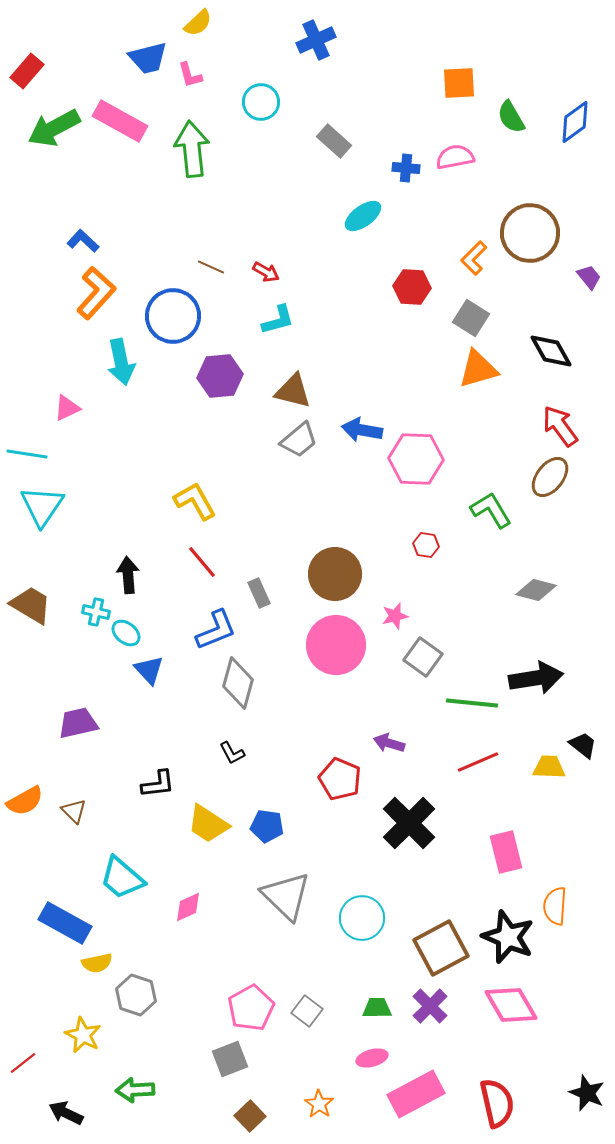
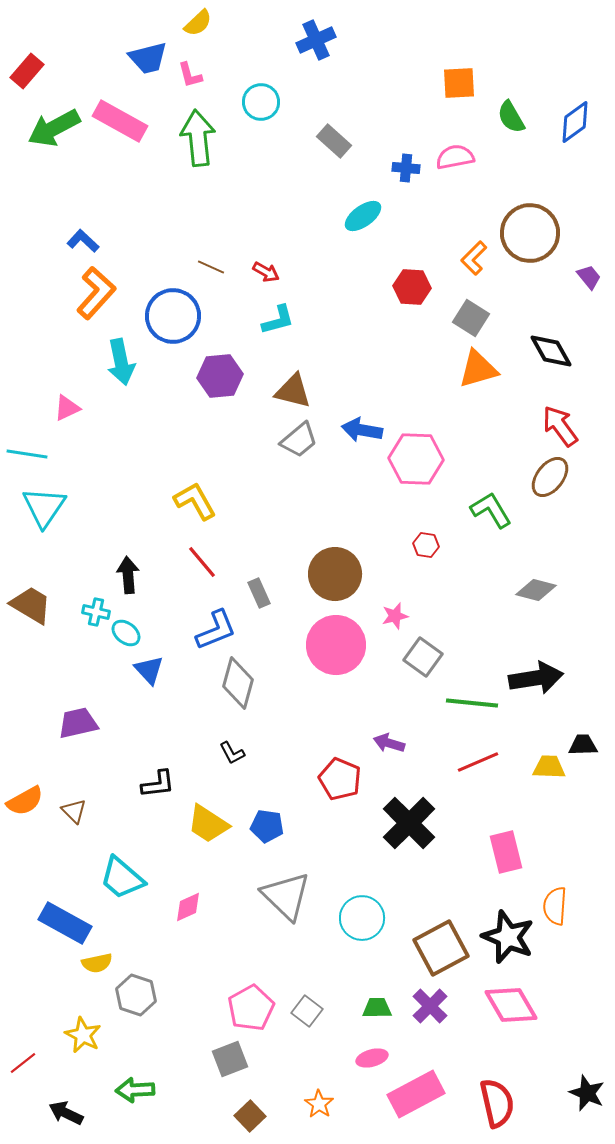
green arrow at (192, 149): moved 6 px right, 11 px up
cyan triangle at (42, 506): moved 2 px right, 1 px down
black trapezoid at (583, 745): rotated 40 degrees counterclockwise
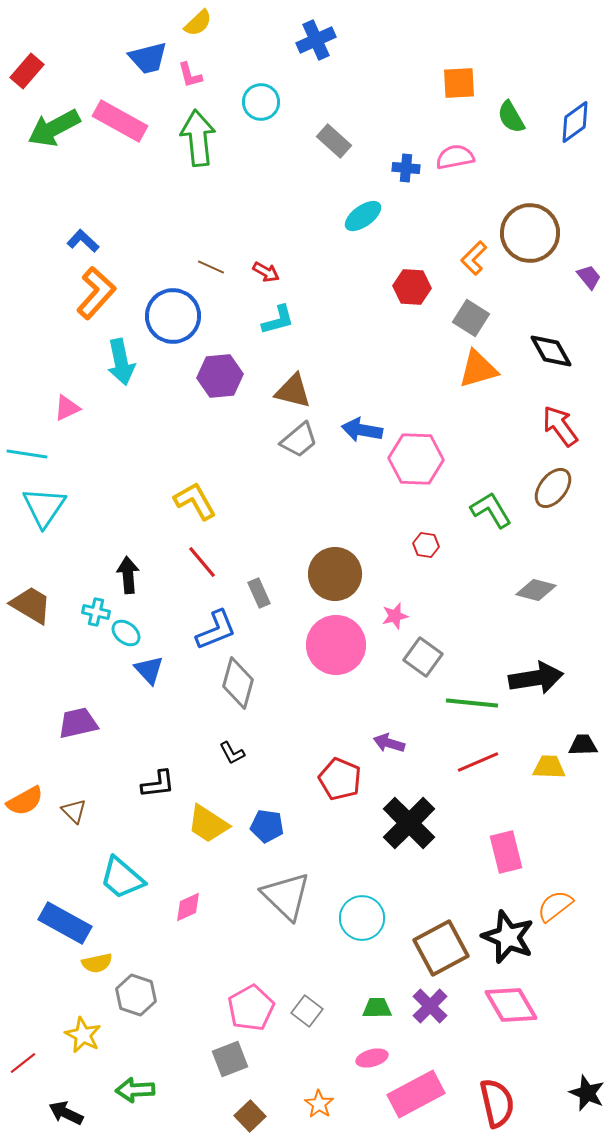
brown ellipse at (550, 477): moved 3 px right, 11 px down
orange semicircle at (555, 906): rotated 48 degrees clockwise
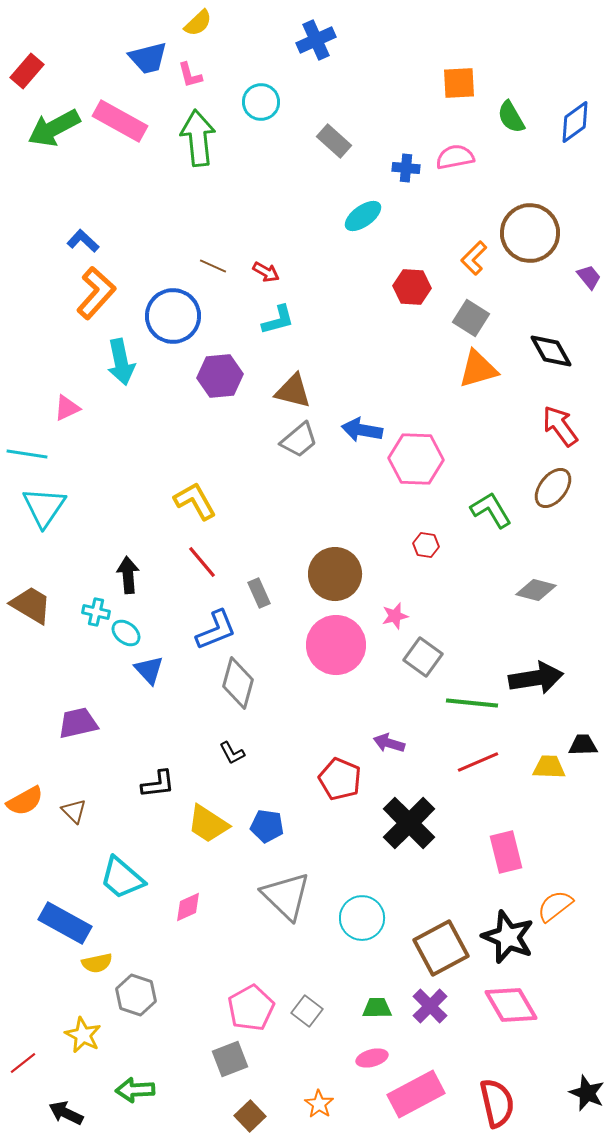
brown line at (211, 267): moved 2 px right, 1 px up
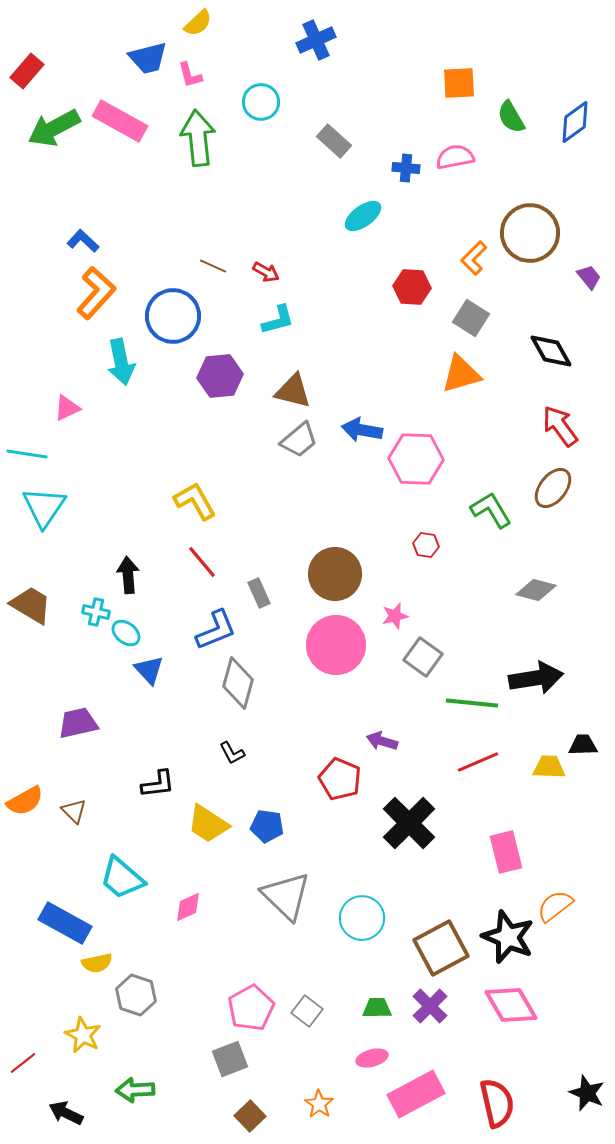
orange triangle at (478, 369): moved 17 px left, 5 px down
purple arrow at (389, 743): moved 7 px left, 2 px up
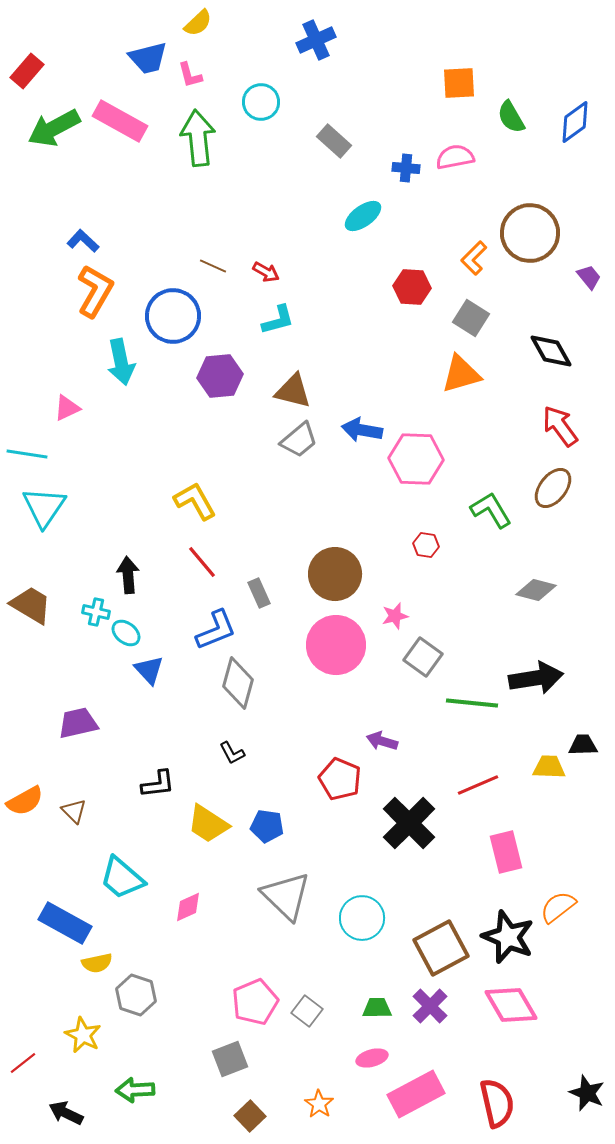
orange L-shape at (96, 293): moved 1 px left, 2 px up; rotated 12 degrees counterclockwise
red line at (478, 762): moved 23 px down
orange semicircle at (555, 906): moved 3 px right, 1 px down
pink pentagon at (251, 1008): moved 4 px right, 6 px up; rotated 6 degrees clockwise
